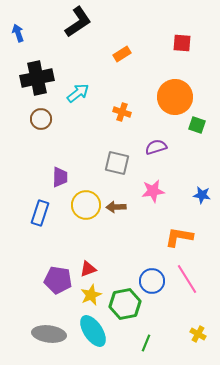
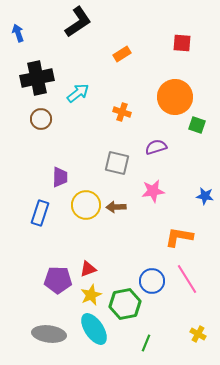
blue star: moved 3 px right, 1 px down
purple pentagon: rotated 8 degrees counterclockwise
cyan ellipse: moved 1 px right, 2 px up
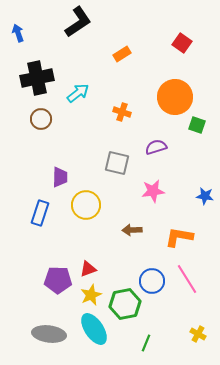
red square: rotated 30 degrees clockwise
brown arrow: moved 16 px right, 23 px down
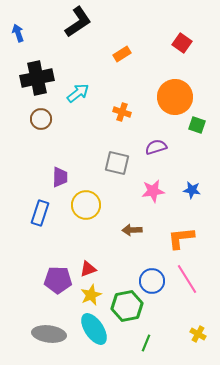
blue star: moved 13 px left, 6 px up
orange L-shape: moved 2 px right, 1 px down; rotated 16 degrees counterclockwise
green hexagon: moved 2 px right, 2 px down
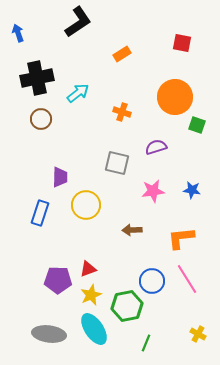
red square: rotated 24 degrees counterclockwise
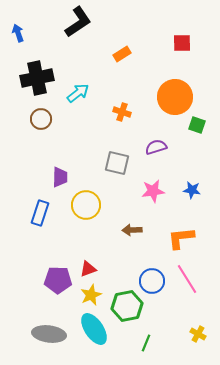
red square: rotated 12 degrees counterclockwise
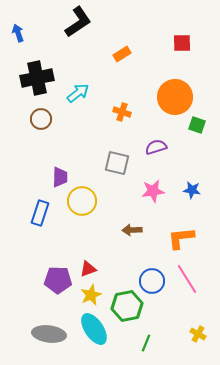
yellow circle: moved 4 px left, 4 px up
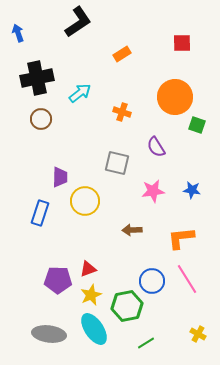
cyan arrow: moved 2 px right
purple semicircle: rotated 105 degrees counterclockwise
yellow circle: moved 3 px right
green line: rotated 36 degrees clockwise
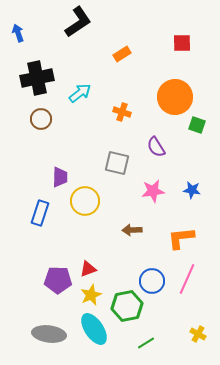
pink line: rotated 56 degrees clockwise
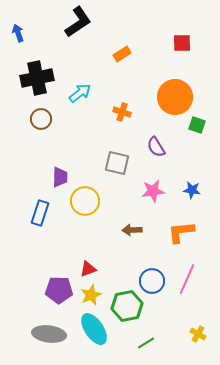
orange L-shape: moved 6 px up
purple pentagon: moved 1 px right, 10 px down
